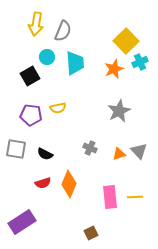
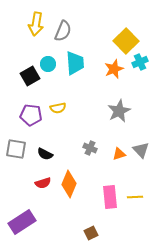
cyan circle: moved 1 px right, 7 px down
gray triangle: moved 2 px right, 1 px up
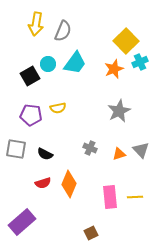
cyan trapezoid: rotated 40 degrees clockwise
purple rectangle: rotated 8 degrees counterclockwise
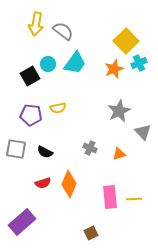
gray semicircle: rotated 75 degrees counterclockwise
cyan cross: moved 1 px left, 1 px down
gray triangle: moved 2 px right, 18 px up
black semicircle: moved 2 px up
yellow line: moved 1 px left, 2 px down
